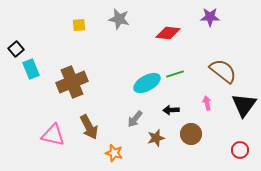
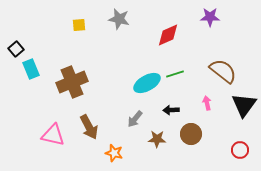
red diamond: moved 2 px down; rotated 30 degrees counterclockwise
brown star: moved 1 px right, 1 px down; rotated 18 degrees clockwise
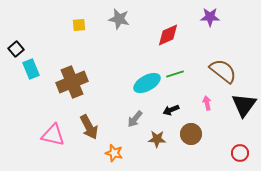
black arrow: rotated 21 degrees counterclockwise
red circle: moved 3 px down
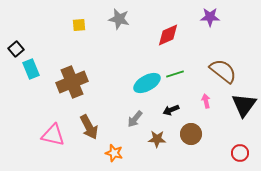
pink arrow: moved 1 px left, 2 px up
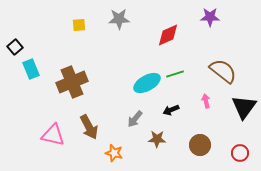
gray star: rotated 15 degrees counterclockwise
black square: moved 1 px left, 2 px up
black triangle: moved 2 px down
brown circle: moved 9 px right, 11 px down
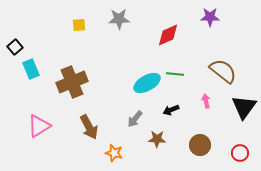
green line: rotated 24 degrees clockwise
pink triangle: moved 14 px left, 9 px up; rotated 45 degrees counterclockwise
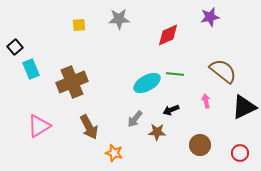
purple star: rotated 12 degrees counterclockwise
black triangle: rotated 28 degrees clockwise
brown star: moved 7 px up
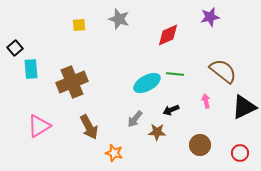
gray star: rotated 20 degrees clockwise
black square: moved 1 px down
cyan rectangle: rotated 18 degrees clockwise
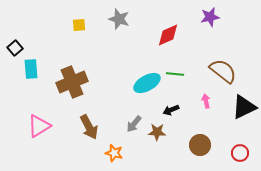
gray arrow: moved 1 px left, 5 px down
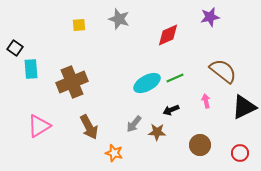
black square: rotated 14 degrees counterclockwise
green line: moved 4 px down; rotated 30 degrees counterclockwise
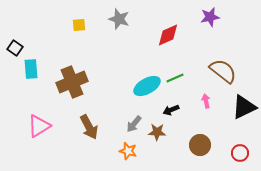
cyan ellipse: moved 3 px down
orange star: moved 14 px right, 2 px up
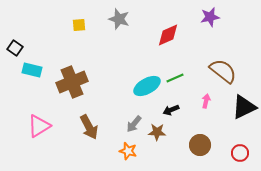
cyan rectangle: moved 1 px right, 1 px down; rotated 72 degrees counterclockwise
pink arrow: rotated 24 degrees clockwise
